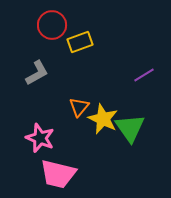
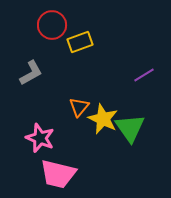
gray L-shape: moved 6 px left
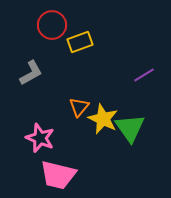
pink trapezoid: moved 1 px down
